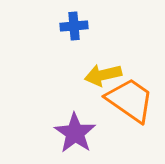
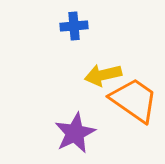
orange trapezoid: moved 4 px right
purple star: rotated 12 degrees clockwise
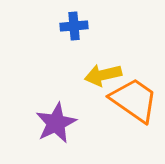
purple star: moved 19 px left, 10 px up
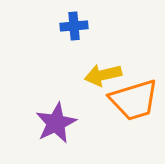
orange trapezoid: rotated 128 degrees clockwise
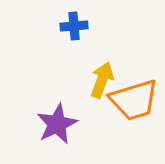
yellow arrow: moved 1 px left, 5 px down; rotated 123 degrees clockwise
purple star: moved 1 px right, 1 px down
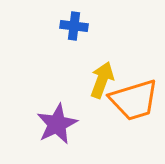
blue cross: rotated 12 degrees clockwise
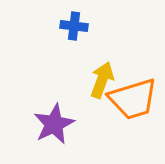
orange trapezoid: moved 1 px left, 1 px up
purple star: moved 3 px left
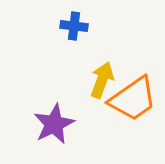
orange trapezoid: rotated 18 degrees counterclockwise
